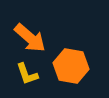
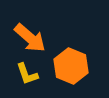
orange hexagon: rotated 12 degrees clockwise
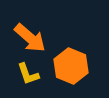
yellow L-shape: moved 1 px right
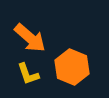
orange hexagon: moved 1 px right, 1 px down
